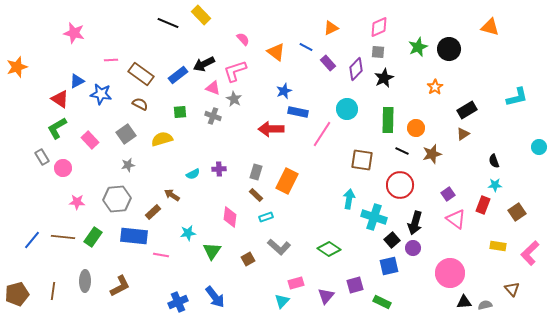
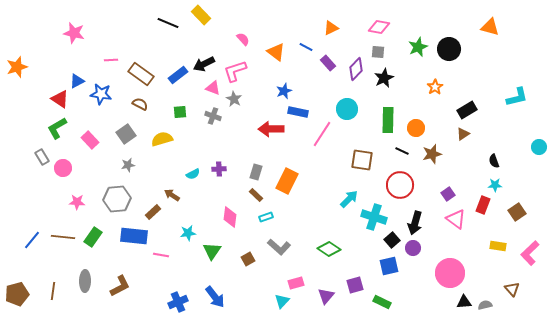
pink diamond at (379, 27): rotated 35 degrees clockwise
cyan arrow at (349, 199): rotated 36 degrees clockwise
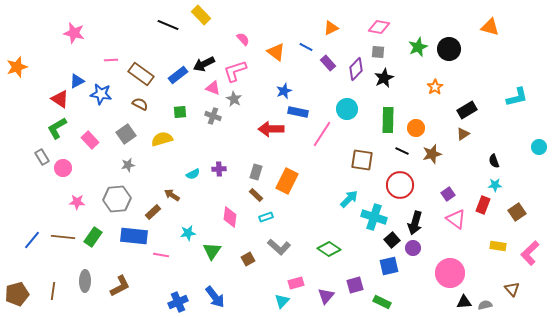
black line at (168, 23): moved 2 px down
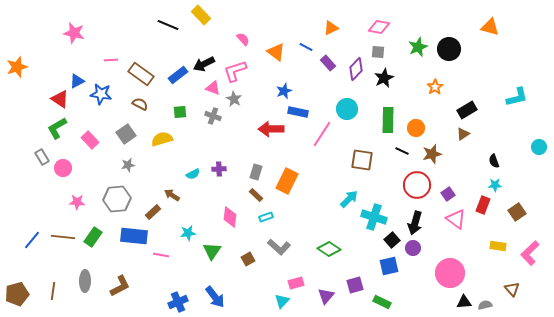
red circle at (400, 185): moved 17 px right
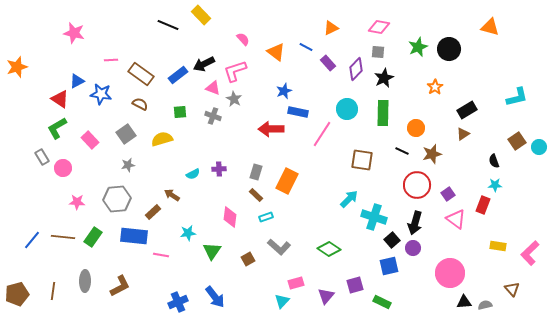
green rectangle at (388, 120): moved 5 px left, 7 px up
brown square at (517, 212): moved 71 px up
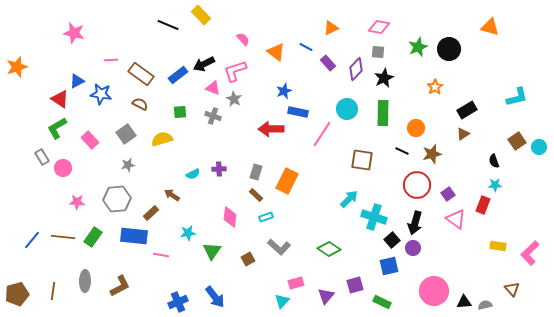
brown rectangle at (153, 212): moved 2 px left, 1 px down
pink circle at (450, 273): moved 16 px left, 18 px down
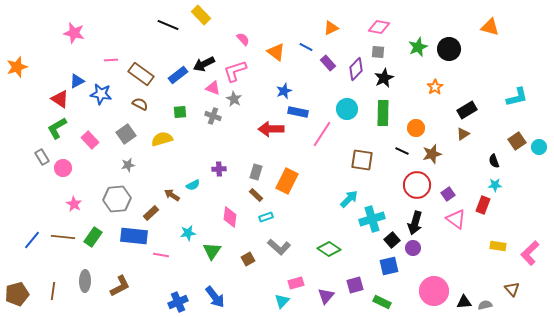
cyan semicircle at (193, 174): moved 11 px down
pink star at (77, 202): moved 3 px left, 2 px down; rotated 28 degrees clockwise
cyan cross at (374, 217): moved 2 px left, 2 px down; rotated 35 degrees counterclockwise
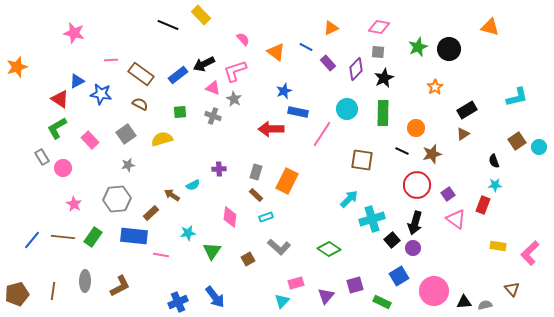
blue square at (389, 266): moved 10 px right, 10 px down; rotated 18 degrees counterclockwise
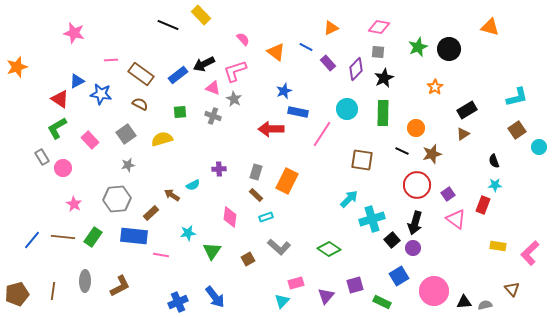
brown square at (517, 141): moved 11 px up
